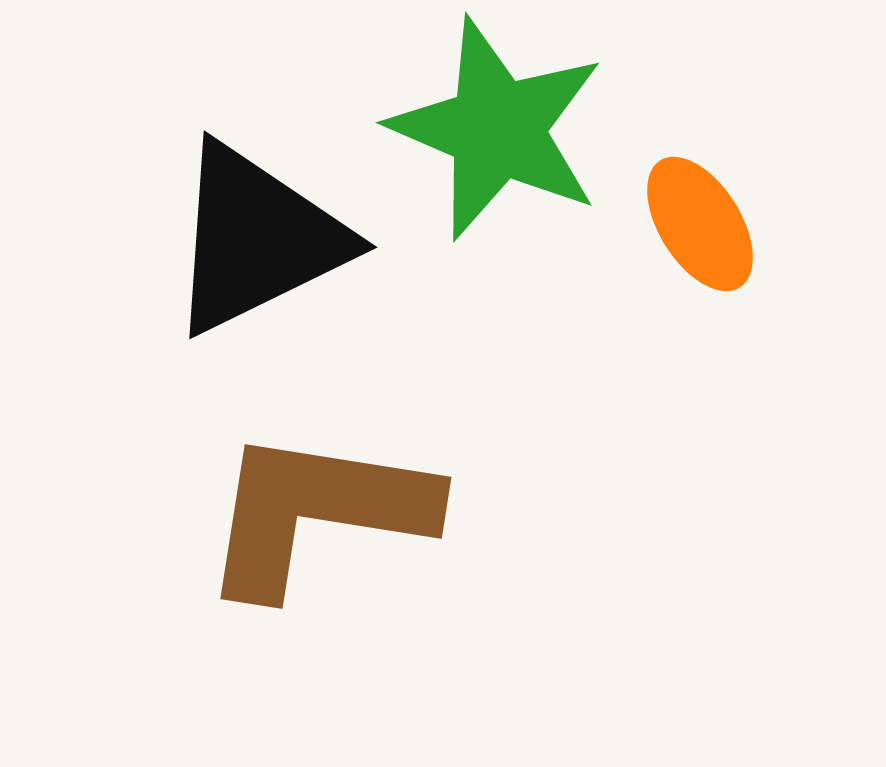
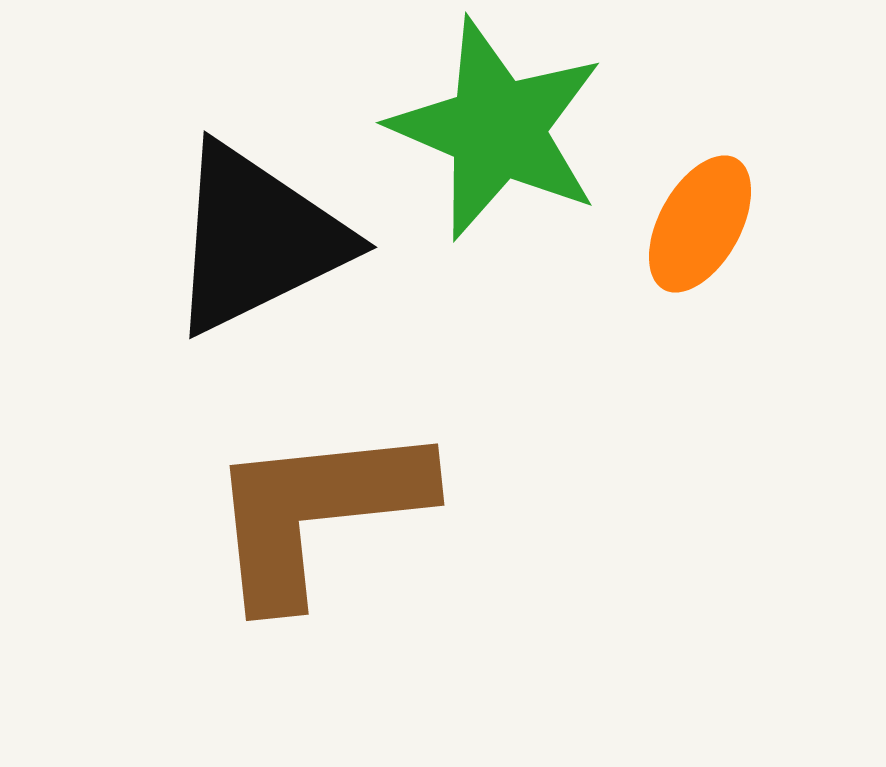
orange ellipse: rotated 61 degrees clockwise
brown L-shape: rotated 15 degrees counterclockwise
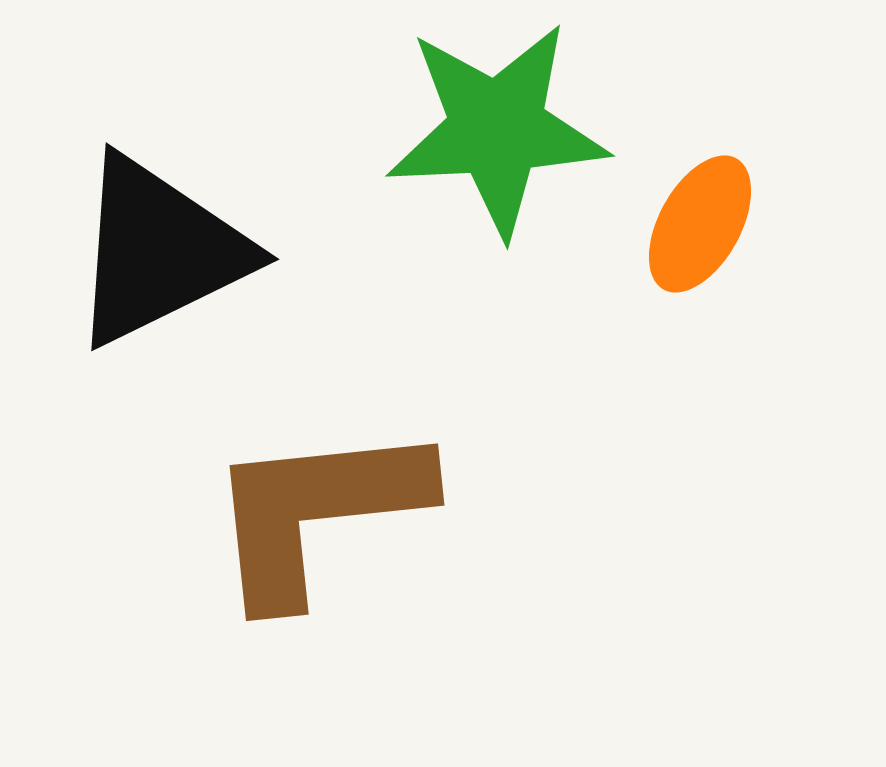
green star: rotated 26 degrees counterclockwise
black triangle: moved 98 px left, 12 px down
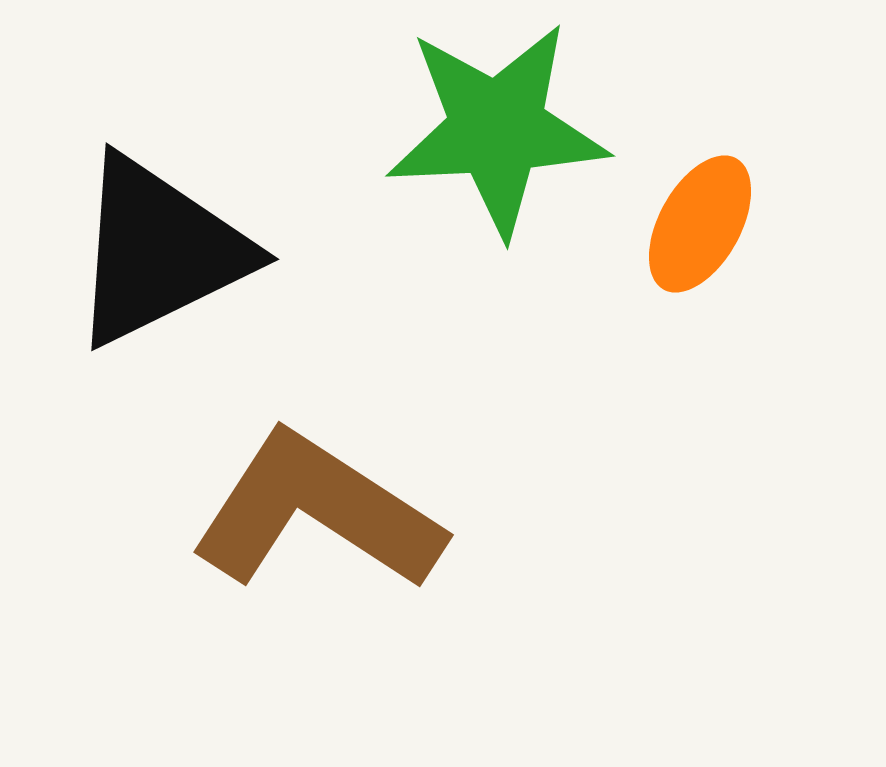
brown L-shape: rotated 39 degrees clockwise
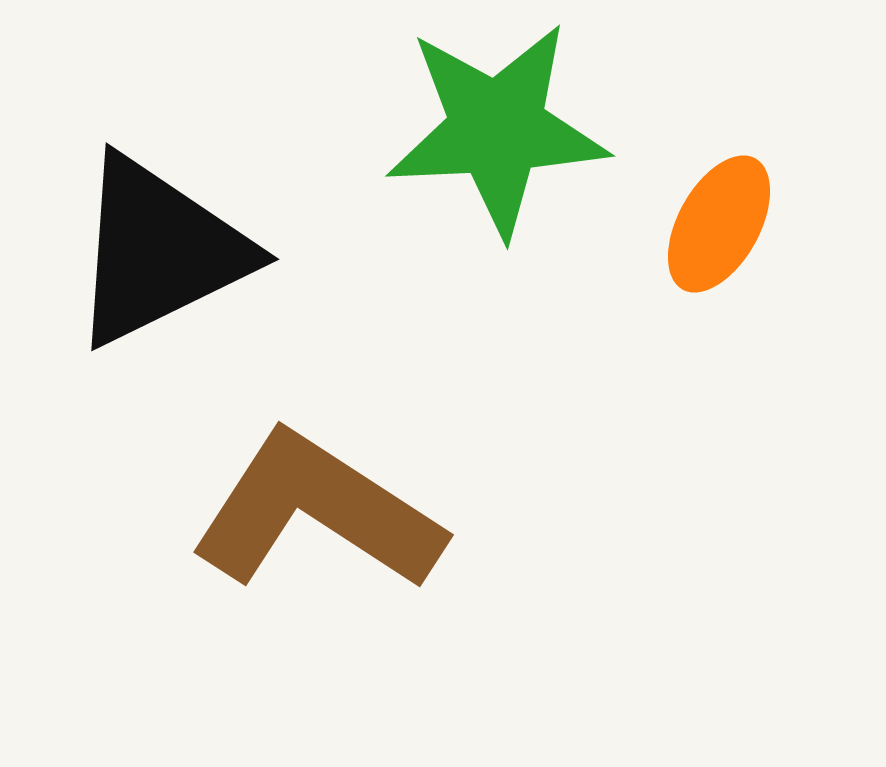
orange ellipse: moved 19 px right
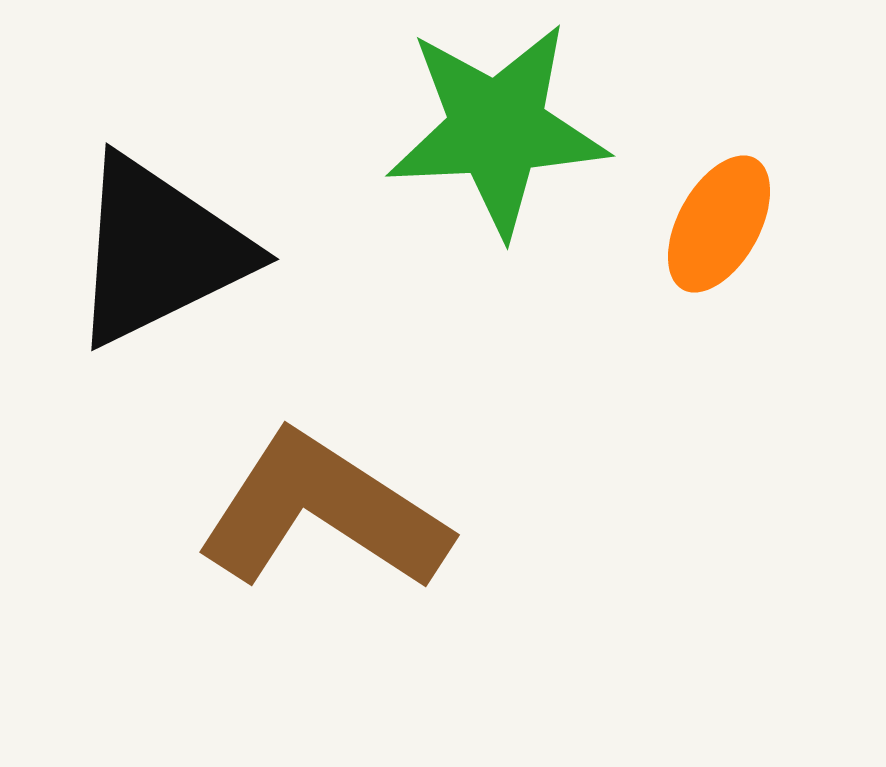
brown L-shape: moved 6 px right
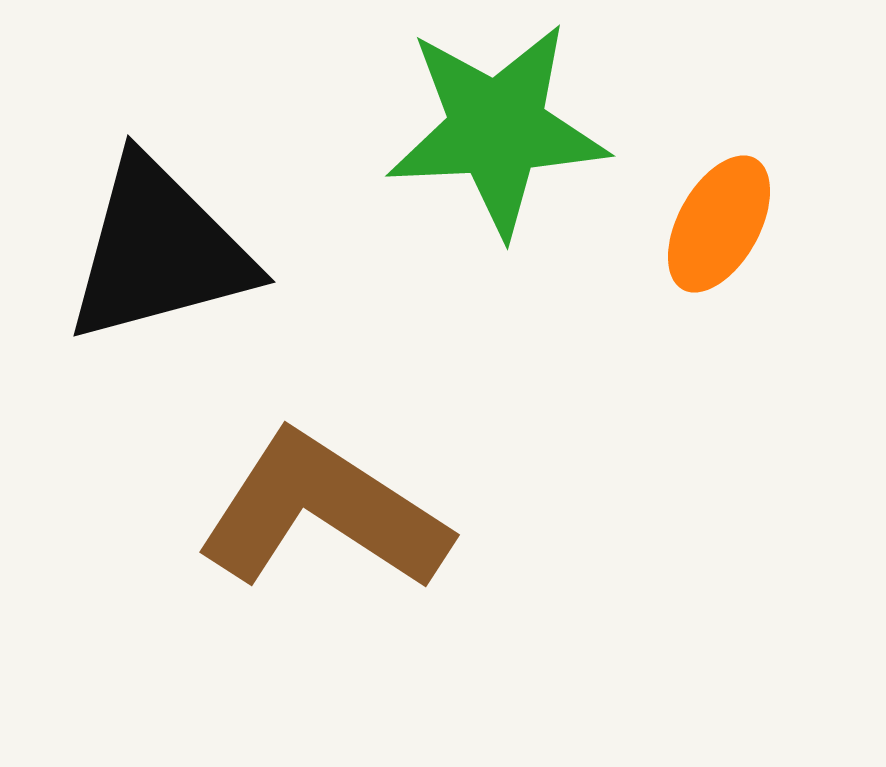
black triangle: rotated 11 degrees clockwise
